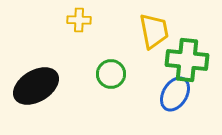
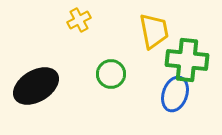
yellow cross: rotated 30 degrees counterclockwise
blue ellipse: rotated 12 degrees counterclockwise
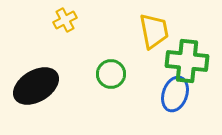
yellow cross: moved 14 px left
green cross: moved 1 px down
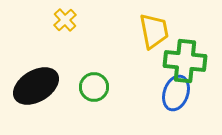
yellow cross: rotated 15 degrees counterclockwise
green cross: moved 2 px left
green circle: moved 17 px left, 13 px down
blue ellipse: moved 1 px right, 1 px up
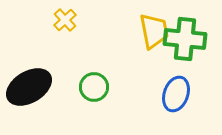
green cross: moved 22 px up
black ellipse: moved 7 px left, 1 px down
blue ellipse: moved 1 px down
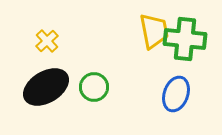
yellow cross: moved 18 px left, 21 px down
black ellipse: moved 17 px right
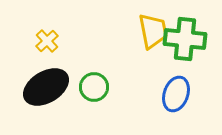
yellow trapezoid: moved 1 px left
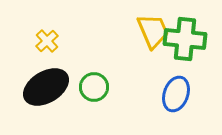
yellow trapezoid: rotated 12 degrees counterclockwise
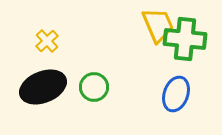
yellow trapezoid: moved 5 px right, 6 px up
black ellipse: moved 3 px left; rotated 9 degrees clockwise
